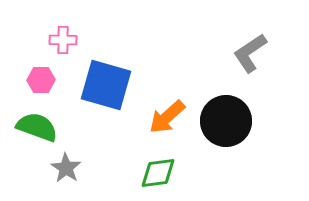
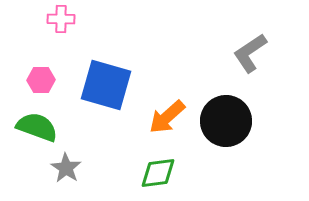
pink cross: moved 2 px left, 21 px up
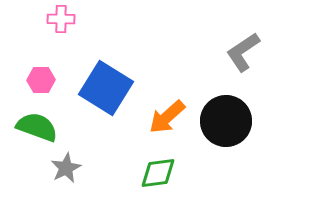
gray L-shape: moved 7 px left, 1 px up
blue square: moved 3 px down; rotated 16 degrees clockwise
gray star: rotated 12 degrees clockwise
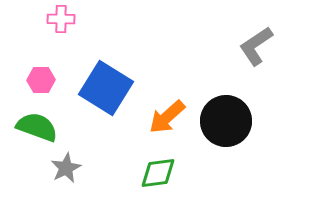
gray L-shape: moved 13 px right, 6 px up
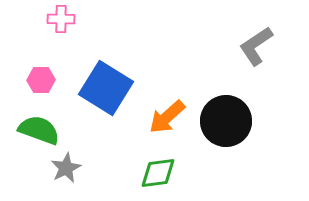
green semicircle: moved 2 px right, 3 px down
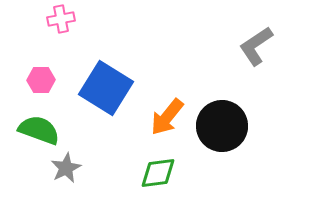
pink cross: rotated 12 degrees counterclockwise
orange arrow: rotated 9 degrees counterclockwise
black circle: moved 4 px left, 5 px down
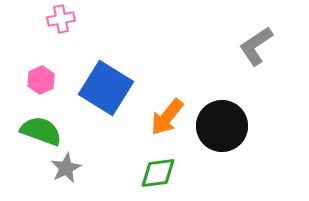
pink hexagon: rotated 24 degrees counterclockwise
green semicircle: moved 2 px right, 1 px down
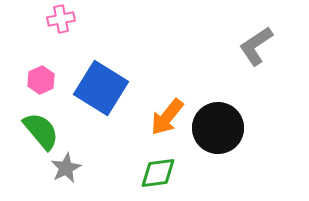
blue square: moved 5 px left
black circle: moved 4 px left, 2 px down
green semicircle: rotated 30 degrees clockwise
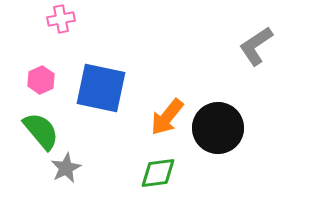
blue square: rotated 20 degrees counterclockwise
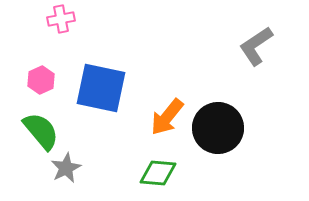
green diamond: rotated 12 degrees clockwise
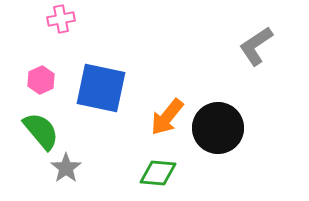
gray star: rotated 8 degrees counterclockwise
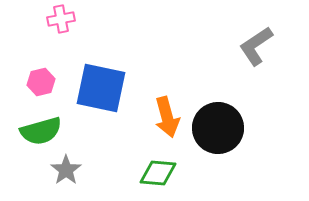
pink hexagon: moved 2 px down; rotated 12 degrees clockwise
orange arrow: rotated 54 degrees counterclockwise
green semicircle: rotated 114 degrees clockwise
gray star: moved 2 px down
